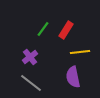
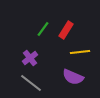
purple cross: moved 1 px down
purple semicircle: rotated 55 degrees counterclockwise
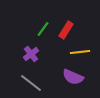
purple cross: moved 1 px right, 4 px up
